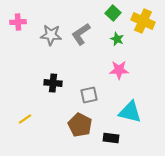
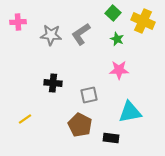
cyan triangle: rotated 25 degrees counterclockwise
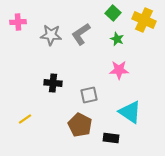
yellow cross: moved 1 px right, 1 px up
cyan triangle: rotated 45 degrees clockwise
